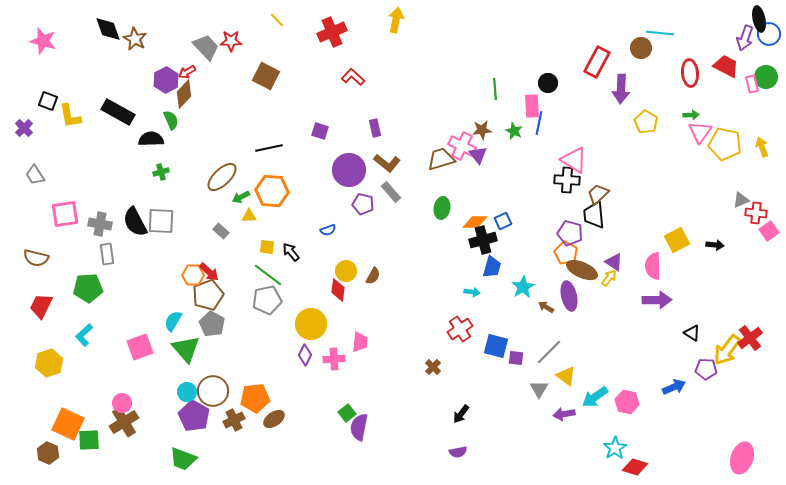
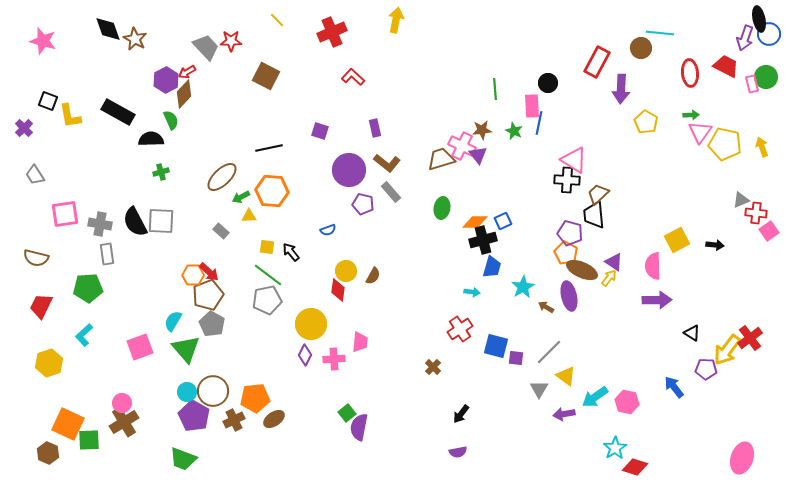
blue arrow at (674, 387): rotated 105 degrees counterclockwise
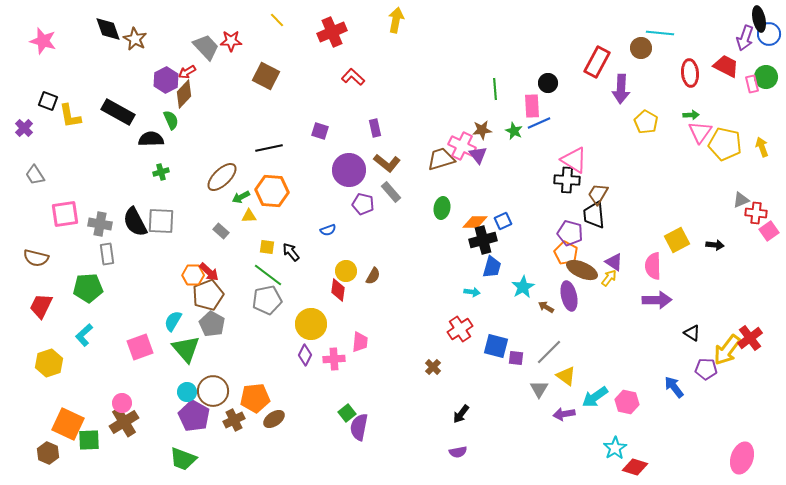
blue line at (539, 123): rotated 55 degrees clockwise
brown trapezoid at (598, 194): rotated 15 degrees counterclockwise
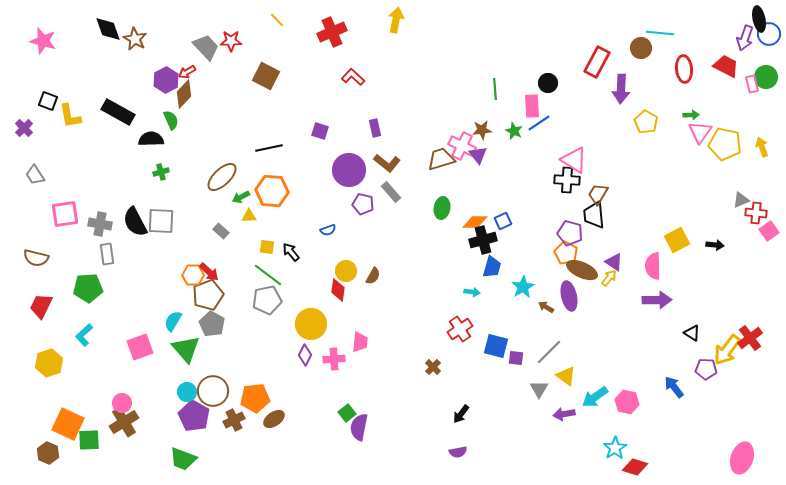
red ellipse at (690, 73): moved 6 px left, 4 px up
blue line at (539, 123): rotated 10 degrees counterclockwise
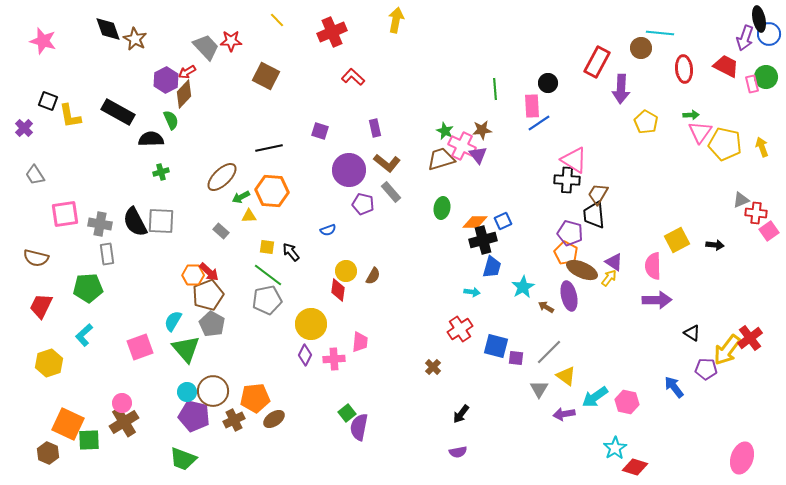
green star at (514, 131): moved 69 px left
purple pentagon at (194, 416): rotated 16 degrees counterclockwise
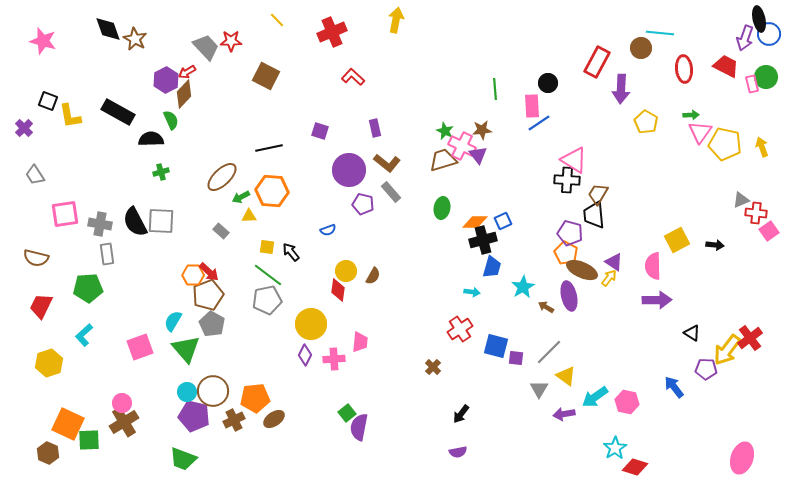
brown trapezoid at (441, 159): moved 2 px right, 1 px down
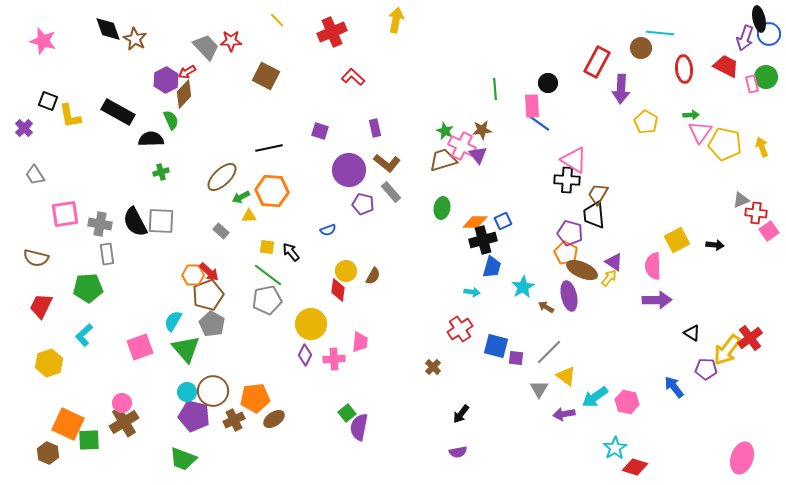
blue line at (539, 123): rotated 70 degrees clockwise
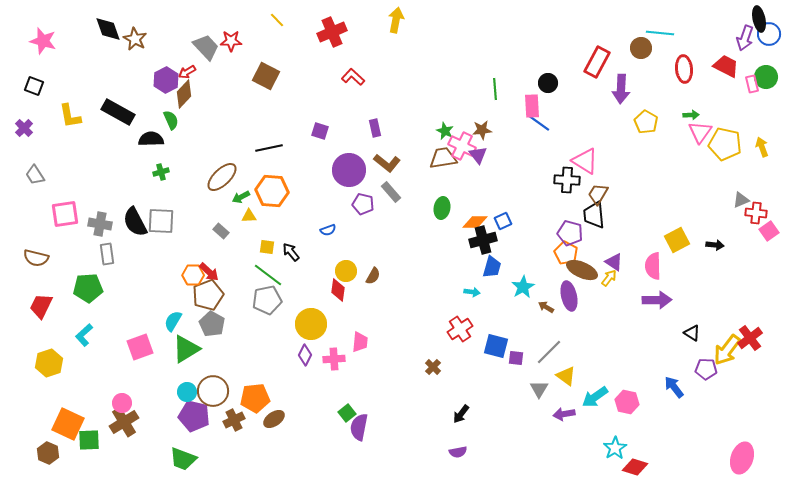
black square at (48, 101): moved 14 px left, 15 px up
brown trapezoid at (443, 160): moved 2 px up; rotated 8 degrees clockwise
pink triangle at (574, 160): moved 11 px right, 1 px down
green triangle at (186, 349): rotated 40 degrees clockwise
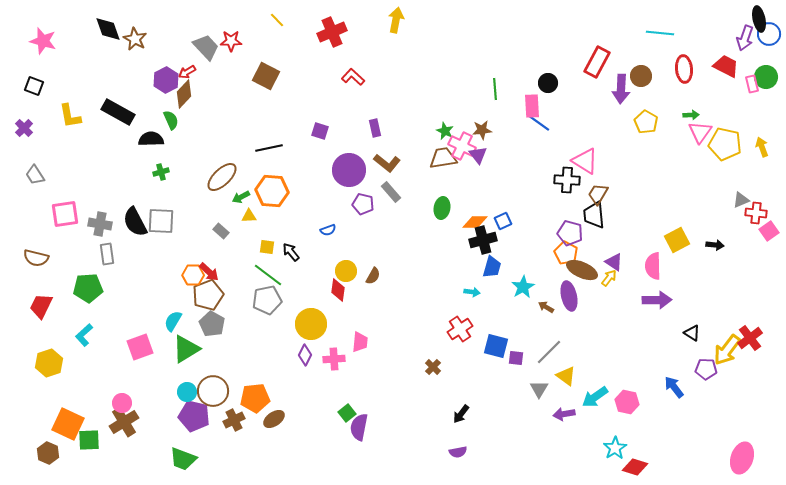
brown circle at (641, 48): moved 28 px down
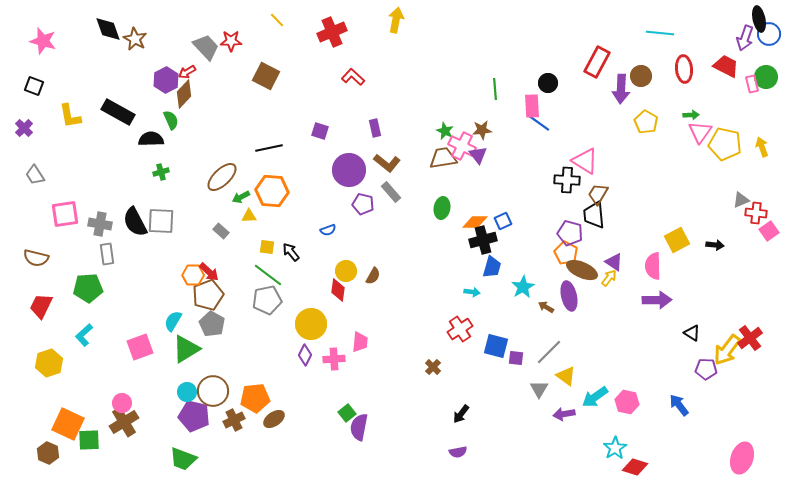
blue arrow at (674, 387): moved 5 px right, 18 px down
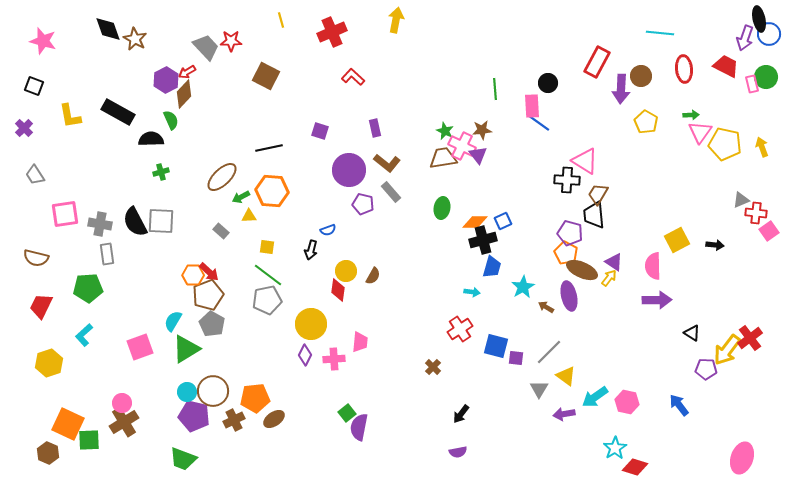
yellow line at (277, 20): moved 4 px right; rotated 28 degrees clockwise
black arrow at (291, 252): moved 20 px right, 2 px up; rotated 126 degrees counterclockwise
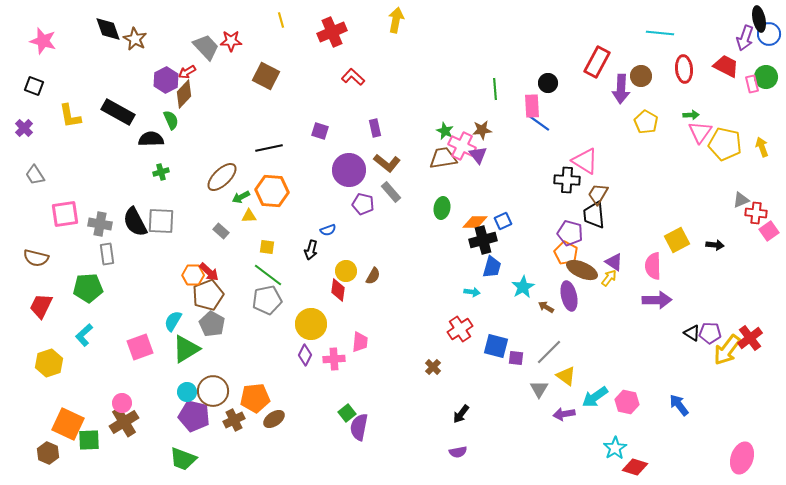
purple pentagon at (706, 369): moved 4 px right, 36 px up
